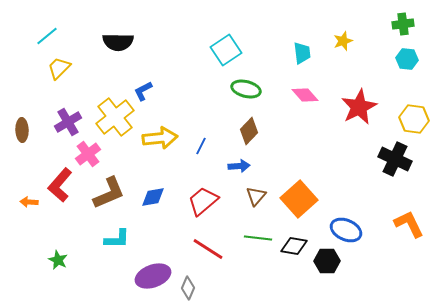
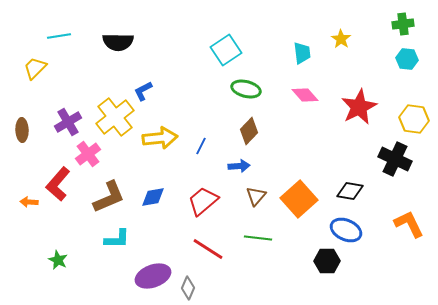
cyan line: moved 12 px right; rotated 30 degrees clockwise
yellow star: moved 2 px left, 2 px up; rotated 18 degrees counterclockwise
yellow trapezoid: moved 24 px left
red L-shape: moved 2 px left, 1 px up
brown L-shape: moved 4 px down
black diamond: moved 56 px right, 55 px up
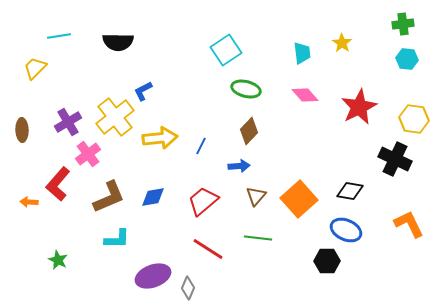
yellow star: moved 1 px right, 4 px down
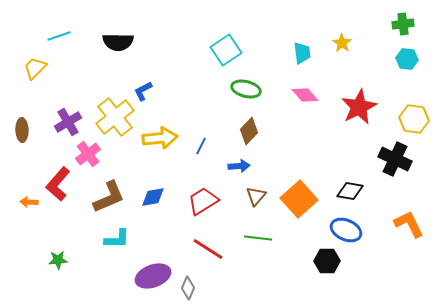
cyan line: rotated 10 degrees counterclockwise
red trapezoid: rotated 8 degrees clockwise
green star: rotated 30 degrees counterclockwise
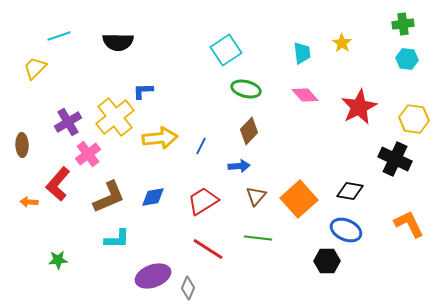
blue L-shape: rotated 25 degrees clockwise
brown ellipse: moved 15 px down
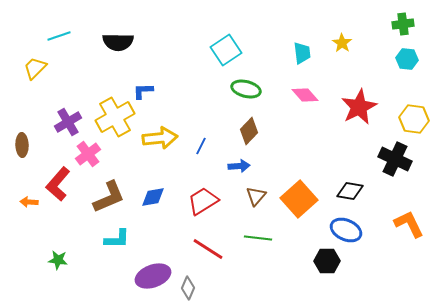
yellow cross: rotated 9 degrees clockwise
green star: rotated 12 degrees clockwise
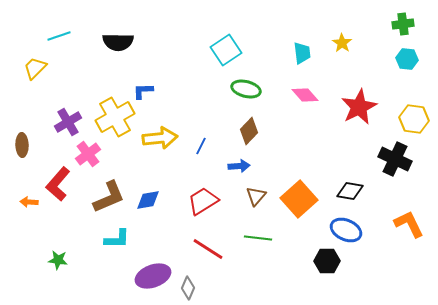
blue diamond: moved 5 px left, 3 px down
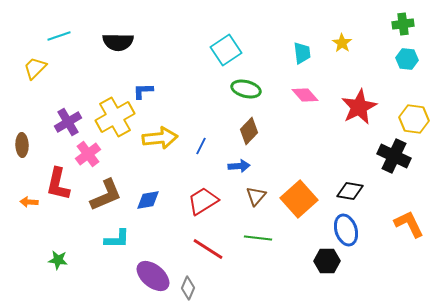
black cross: moved 1 px left, 3 px up
red L-shape: rotated 28 degrees counterclockwise
brown L-shape: moved 3 px left, 2 px up
blue ellipse: rotated 48 degrees clockwise
purple ellipse: rotated 60 degrees clockwise
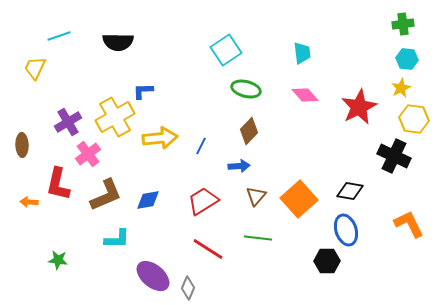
yellow star: moved 59 px right, 45 px down; rotated 12 degrees clockwise
yellow trapezoid: rotated 20 degrees counterclockwise
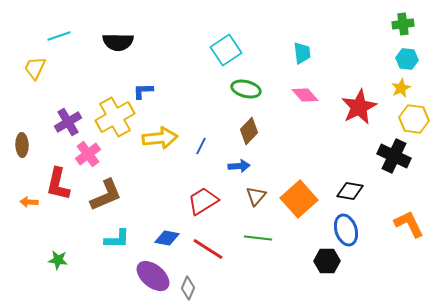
blue diamond: moved 19 px right, 38 px down; rotated 20 degrees clockwise
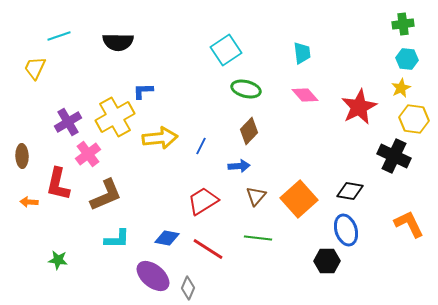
brown ellipse: moved 11 px down
